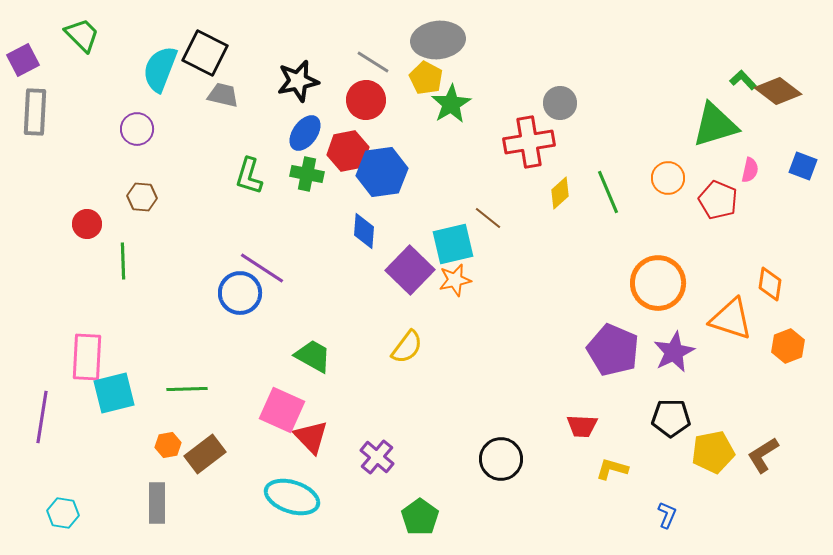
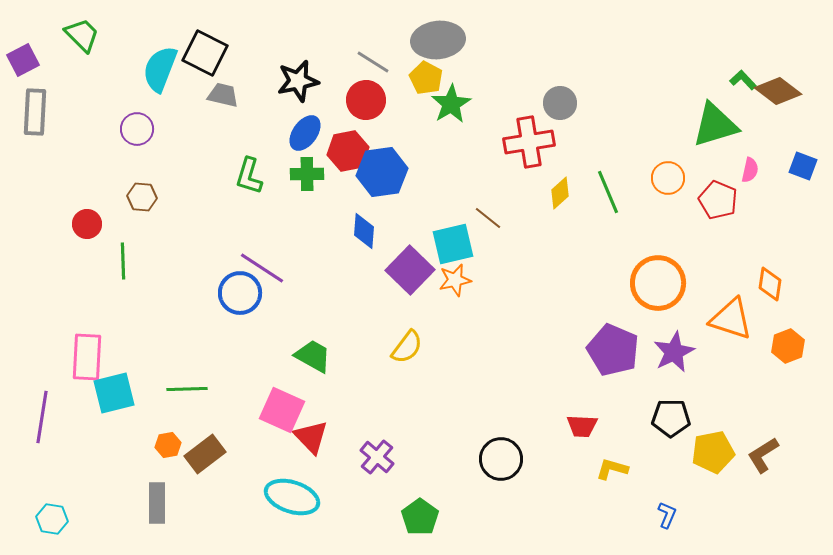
green cross at (307, 174): rotated 12 degrees counterclockwise
cyan hexagon at (63, 513): moved 11 px left, 6 px down
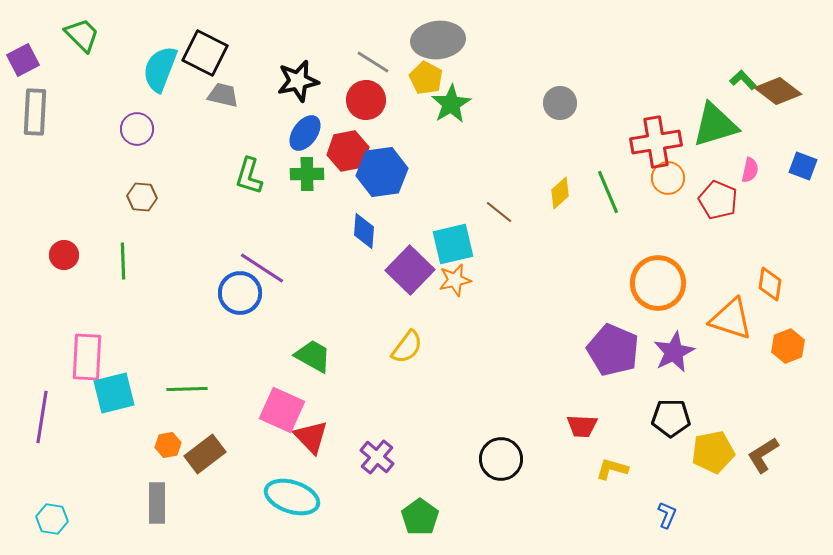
red cross at (529, 142): moved 127 px right
brown line at (488, 218): moved 11 px right, 6 px up
red circle at (87, 224): moved 23 px left, 31 px down
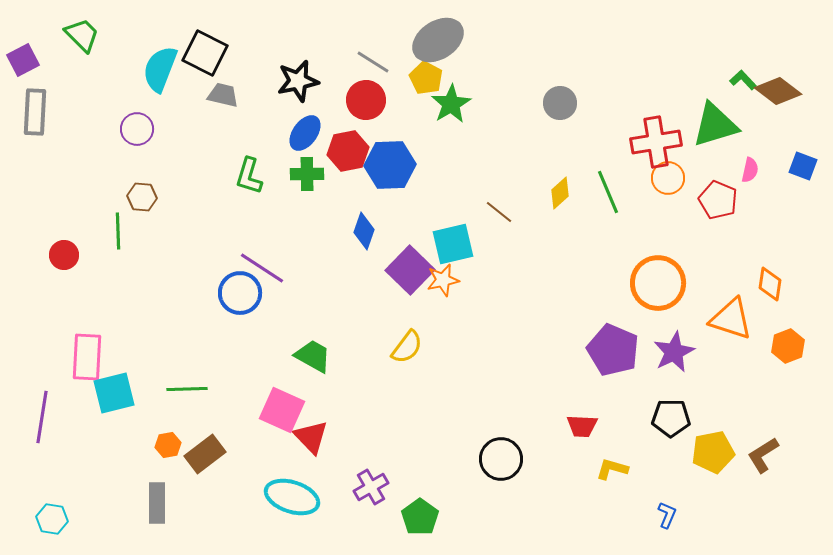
gray ellipse at (438, 40): rotated 27 degrees counterclockwise
blue hexagon at (382, 172): moved 8 px right, 7 px up; rotated 6 degrees clockwise
blue diamond at (364, 231): rotated 15 degrees clockwise
green line at (123, 261): moved 5 px left, 30 px up
orange star at (455, 280): moved 12 px left
purple cross at (377, 457): moved 6 px left, 30 px down; rotated 20 degrees clockwise
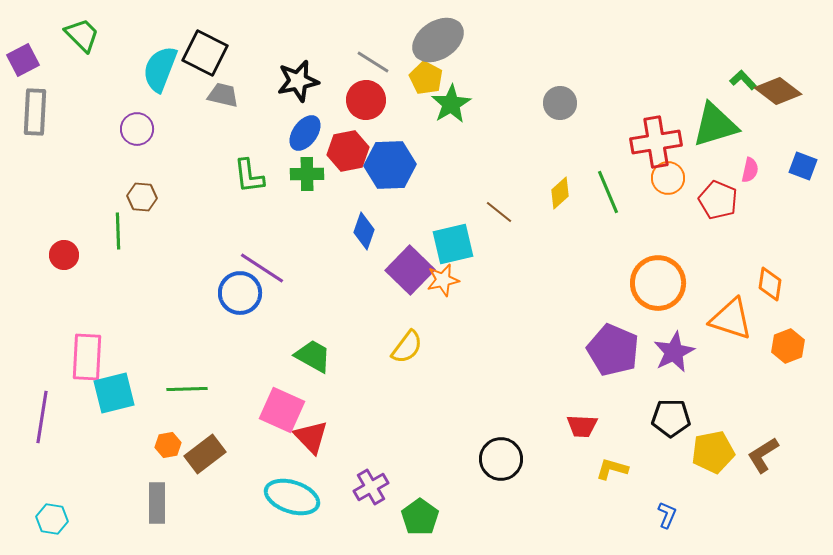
green L-shape at (249, 176): rotated 24 degrees counterclockwise
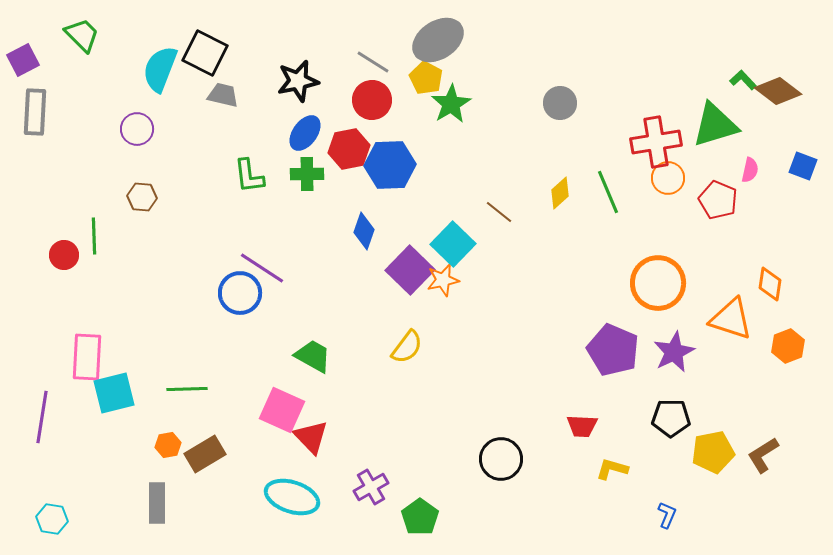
red circle at (366, 100): moved 6 px right
red hexagon at (348, 151): moved 1 px right, 2 px up
green line at (118, 231): moved 24 px left, 5 px down
cyan square at (453, 244): rotated 33 degrees counterclockwise
brown rectangle at (205, 454): rotated 6 degrees clockwise
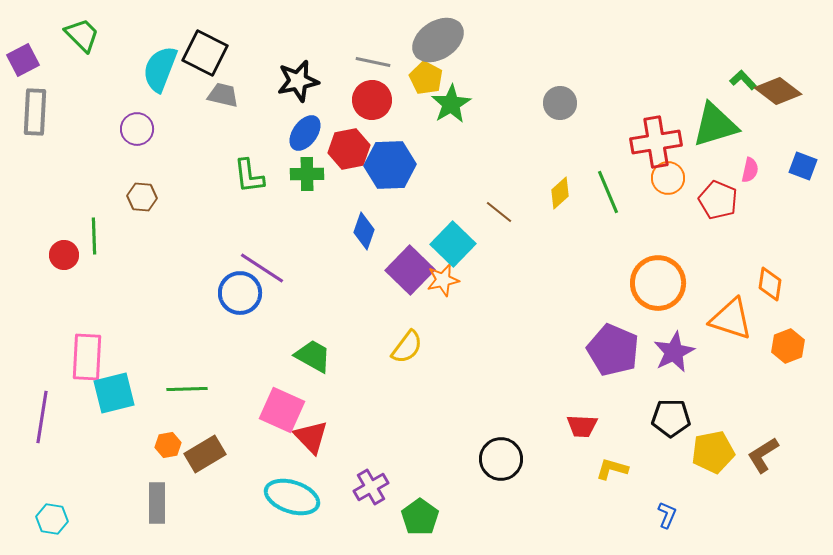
gray line at (373, 62): rotated 20 degrees counterclockwise
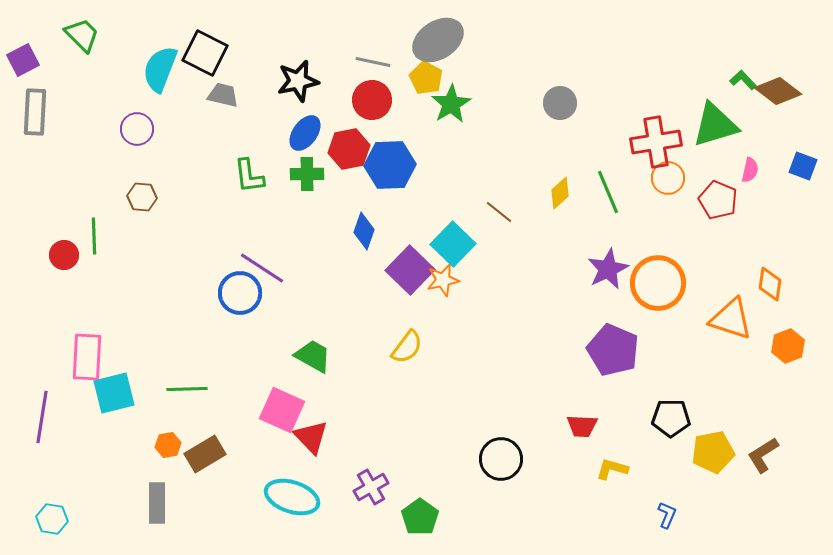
purple star at (674, 352): moved 66 px left, 83 px up
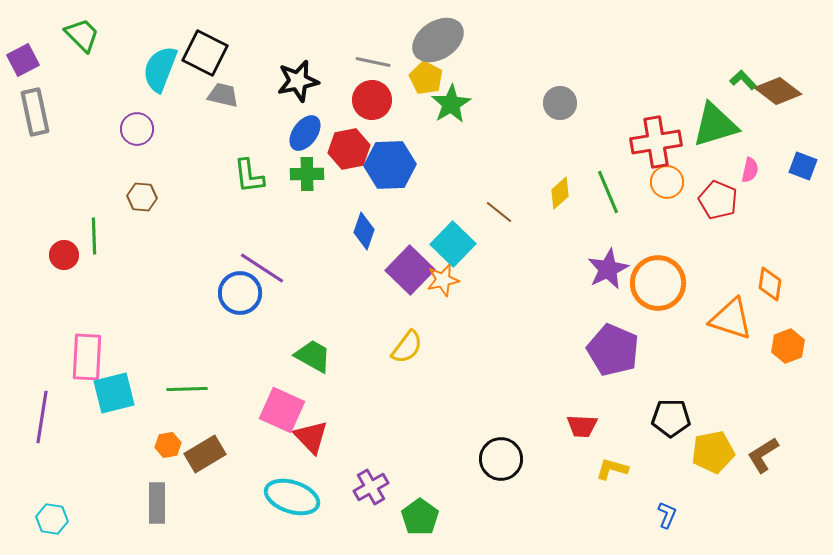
gray rectangle at (35, 112): rotated 15 degrees counterclockwise
orange circle at (668, 178): moved 1 px left, 4 px down
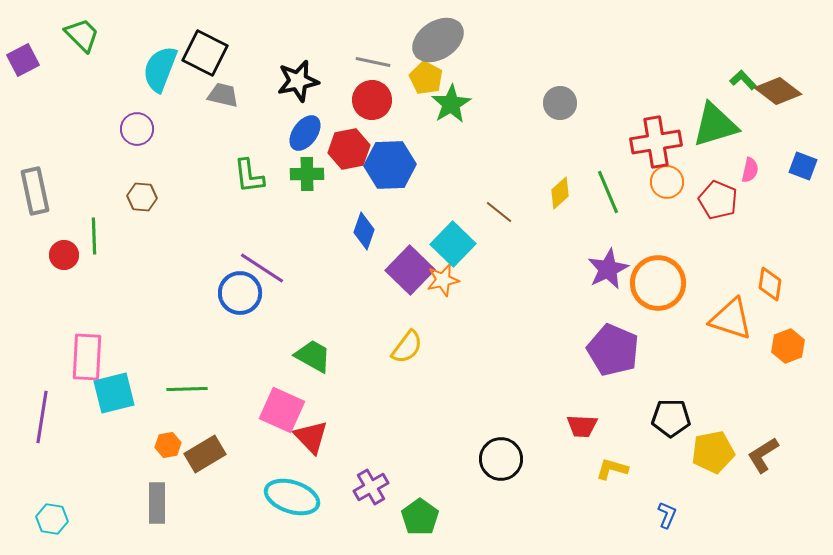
gray rectangle at (35, 112): moved 79 px down
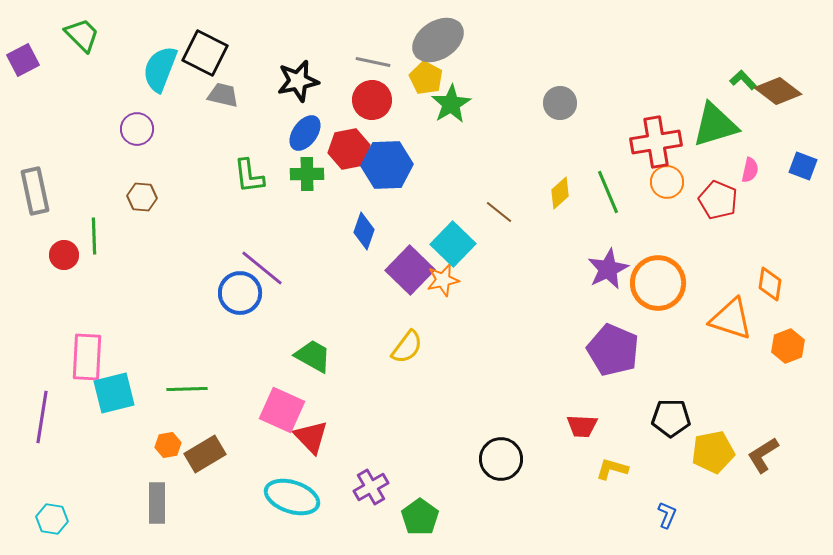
blue hexagon at (390, 165): moved 3 px left
purple line at (262, 268): rotated 6 degrees clockwise
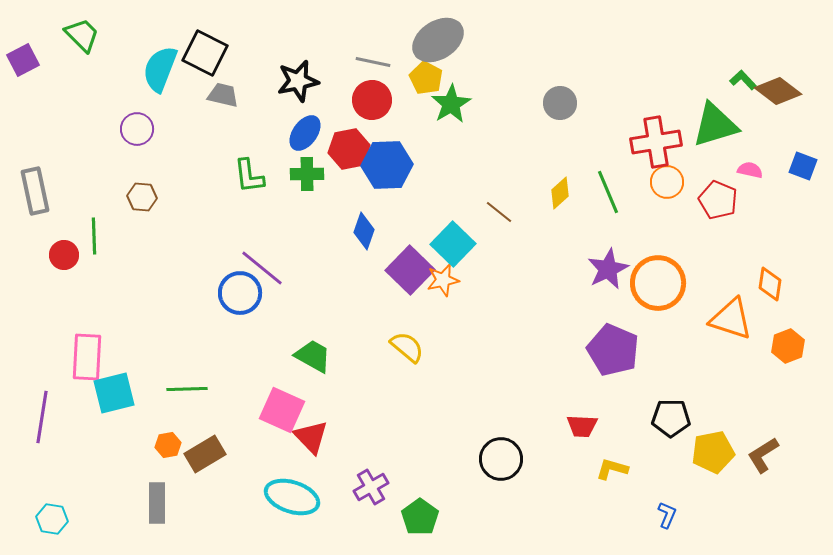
pink semicircle at (750, 170): rotated 90 degrees counterclockwise
yellow semicircle at (407, 347): rotated 87 degrees counterclockwise
